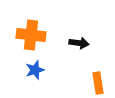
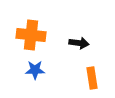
blue star: rotated 18 degrees clockwise
orange rectangle: moved 6 px left, 5 px up
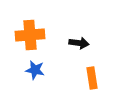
orange cross: moved 1 px left; rotated 12 degrees counterclockwise
blue star: rotated 12 degrees clockwise
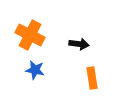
orange cross: rotated 32 degrees clockwise
black arrow: moved 1 px down
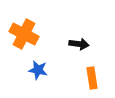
orange cross: moved 6 px left, 1 px up
blue star: moved 3 px right
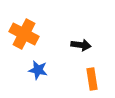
black arrow: moved 2 px right, 1 px down
orange rectangle: moved 1 px down
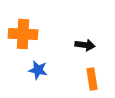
orange cross: moved 1 px left; rotated 24 degrees counterclockwise
black arrow: moved 4 px right
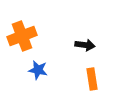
orange cross: moved 1 px left, 2 px down; rotated 24 degrees counterclockwise
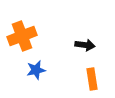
blue star: moved 2 px left; rotated 24 degrees counterclockwise
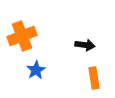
blue star: rotated 18 degrees counterclockwise
orange rectangle: moved 2 px right, 1 px up
